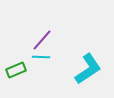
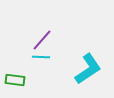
green rectangle: moved 1 px left, 10 px down; rotated 30 degrees clockwise
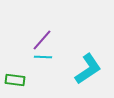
cyan line: moved 2 px right
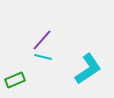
cyan line: rotated 12 degrees clockwise
green rectangle: rotated 30 degrees counterclockwise
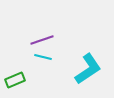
purple line: rotated 30 degrees clockwise
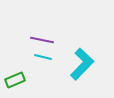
purple line: rotated 30 degrees clockwise
cyan L-shape: moved 6 px left, 5 px up; rotated 12 degrees counterclockwise
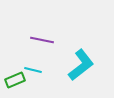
cyan line: moved 10 px left, 13 px down
cyan L-shape: moved 1 px left, 1 px down; rotated 8 degrees clockwise
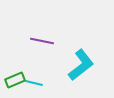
purple line: moved 1 px down
cyan line: moved 1 px right, 13 px down
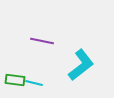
green rectangle: rotated 30 degrees clockwise
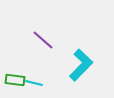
purple line: moved 1 px right, 1 px up; rotated 30 degrees clockwise
cyan L-shape: rotated 8 degrees counterclockwise
